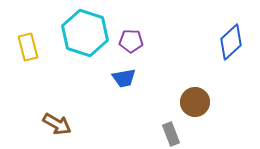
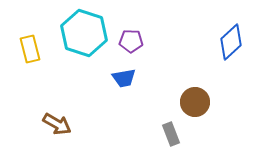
cyan hexagon: moved 1 px left
yellow rectangle: moved 2 px right, 2 px down
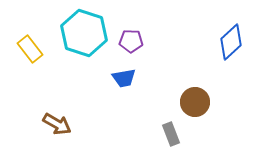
yellow rectangle: rotated 24 degrees counterclockwise
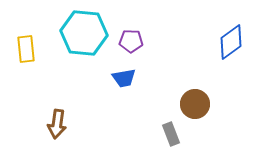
cyan hexagon: rotated 12 degrees counterclockwise
blue diamond: rotated 6 degrees clockwise
yellow rectangle: moved 4 px left; rotated 32 degrees clockwise
brown circle: moved 2 px down
brown arrow: rotated 68 degrees clockwise
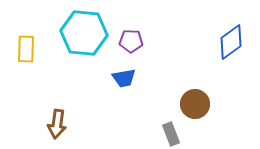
yellow rectangle: rotated 8 degrees clockwise
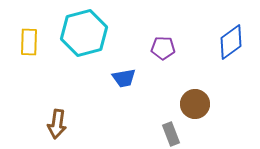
cyan hexagon: rotated 21 degrees counterclockwise
purple pentagon: moved 32 px right, 7 px down
yellow rectangle: moved 3 px right, 7 px up
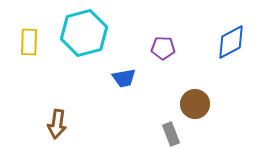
blue diamond: rotated 9 degrees clockwise
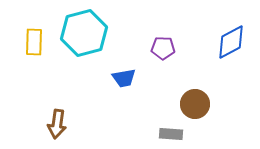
yellow rectangle: moved 5 px right
gray rectangle: rotated 65 degrees counterclockwise
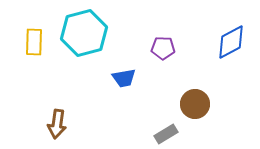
gray rectangle: moved 5 px left; rotated 35 degrees counterclockwise
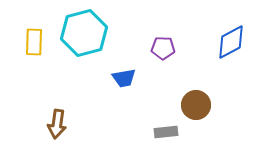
brown circle: moved 1 px right, 1 px down
gray rectangle: moved 2 px up; rotated 25 degrees clockwise
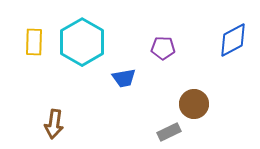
cyan hexagon: moved 2 px left, 9 px down; rotated 15 degrees counterclockwise
blue diamond: moved 2 px right, 2 px up
brown circle: moved 2 px left, 1 px up
brown arrow: moved 3 px left
gray rectangle: moved 3 px right; rotated 20 degrees counterclockwise
